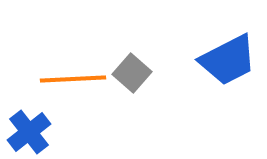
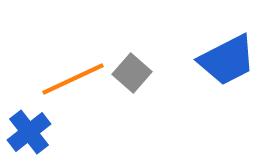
blue trapezoid: moved 1 px left
orange line: rotated 22 degrees counterclockwise
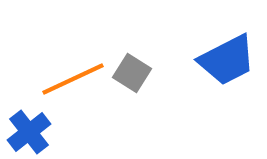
gray square: rotated 9 degrees counterclockwise
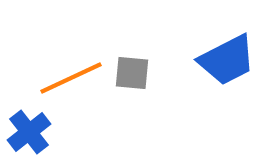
gray square: rotated 27 degrees counterclockwise
orange line: moved 2 px left, 1 px up
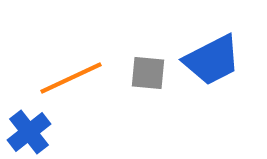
blue trapezoid: moved 15 px left
gray square: moved 16 px right
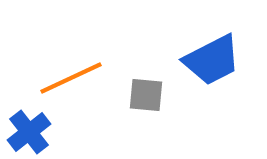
gray square: moved 2 px left, 22 px down
